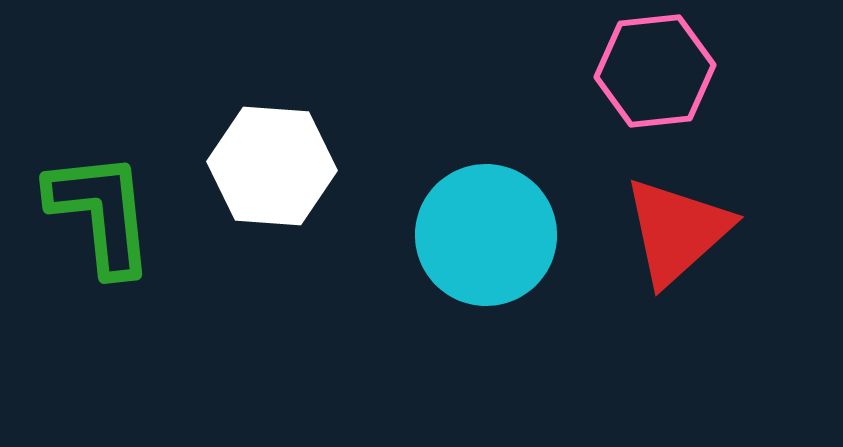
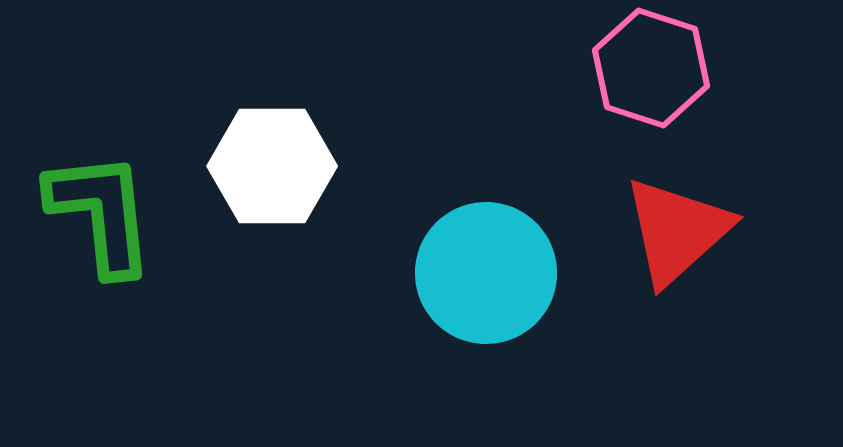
pink hexagon: moved 4 px left, 3 px up; rotated 24 degrees clockwise
white hexagon: rotated 4 degrees counterclockwise
cyan circle: moved 38 px down
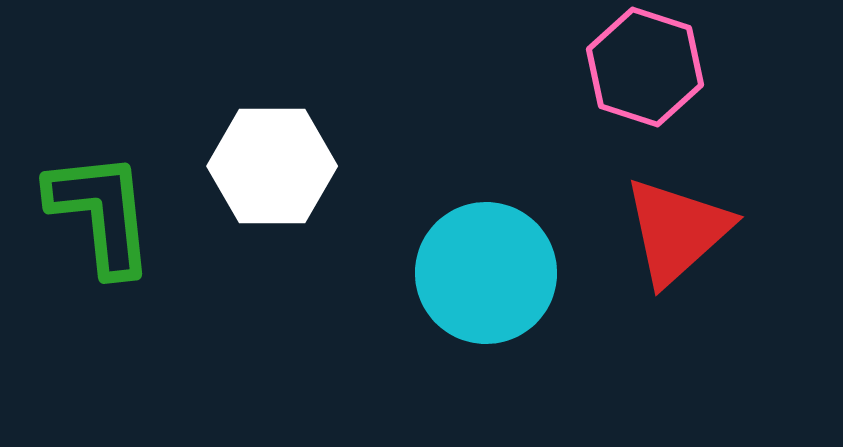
pink hexagon: moved 6 px left, 1 px up
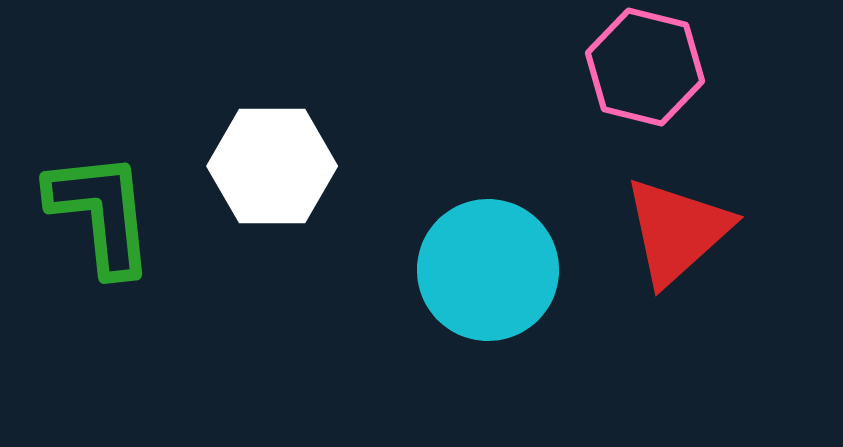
pink hexagon: rotated 4 degrees counterclockwise
cyan circle: moved 2 px right, 3 px up
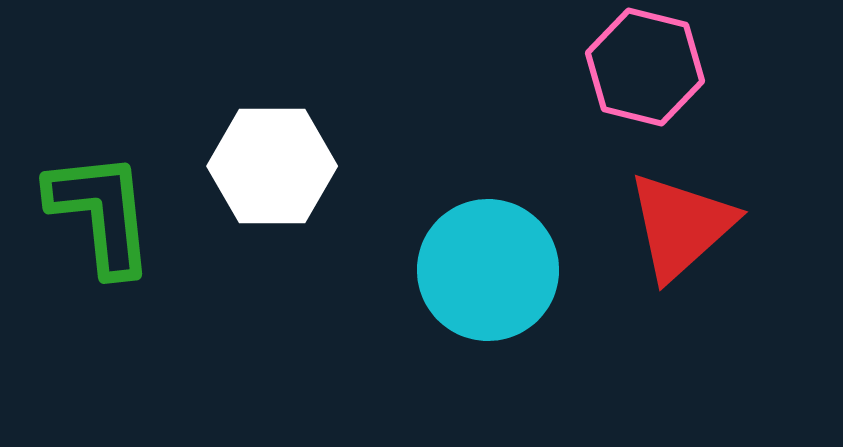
red triangle: moved 4 px right, 5 px up
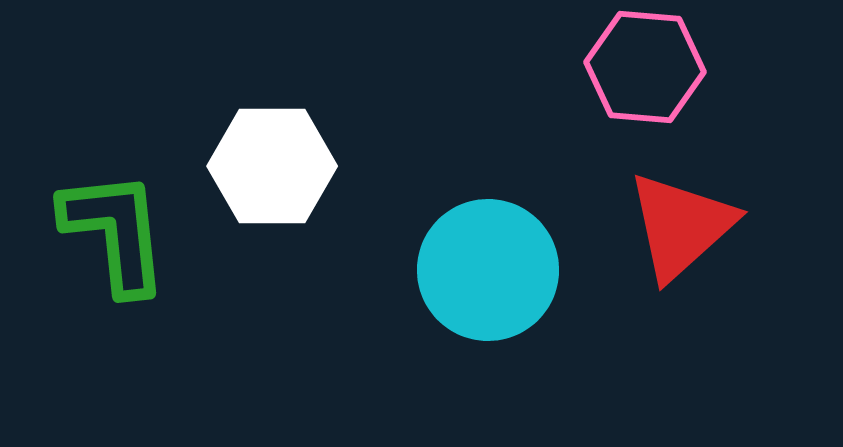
pink hexagon: rotated 9 degrees counterclockwise
green L-shape: moved 14 px right, 19 px down
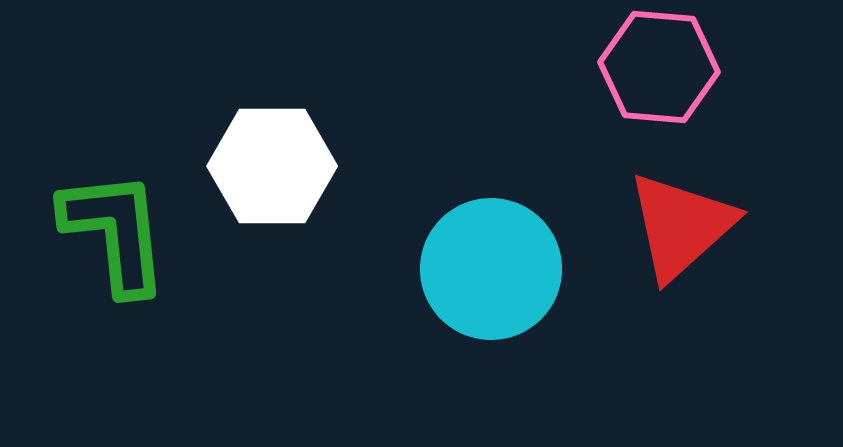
pink hexagon: moved 14 px right
cyan circle: moved 3 px right, 1 px up
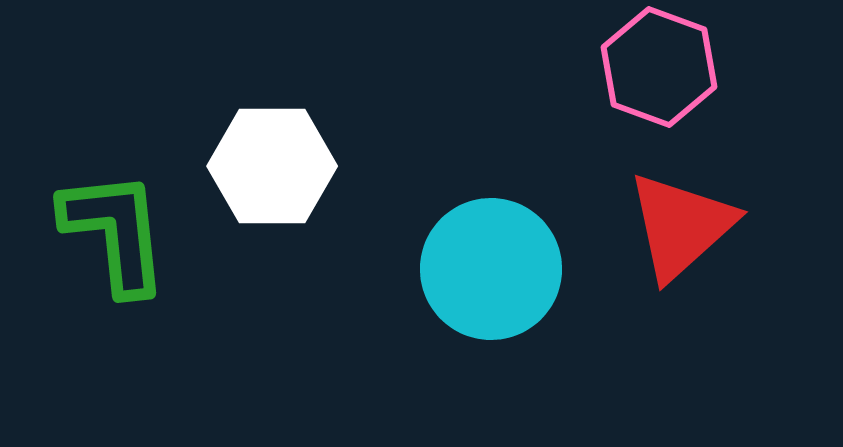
pink hexagon: rotated 15 degrees clockwise
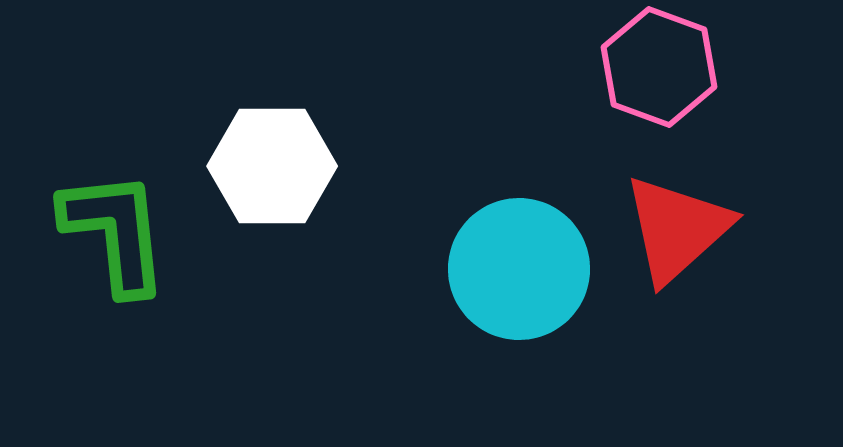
red triangle: moved 4 px left, 3 px down
cyan circle: moved 28 px right
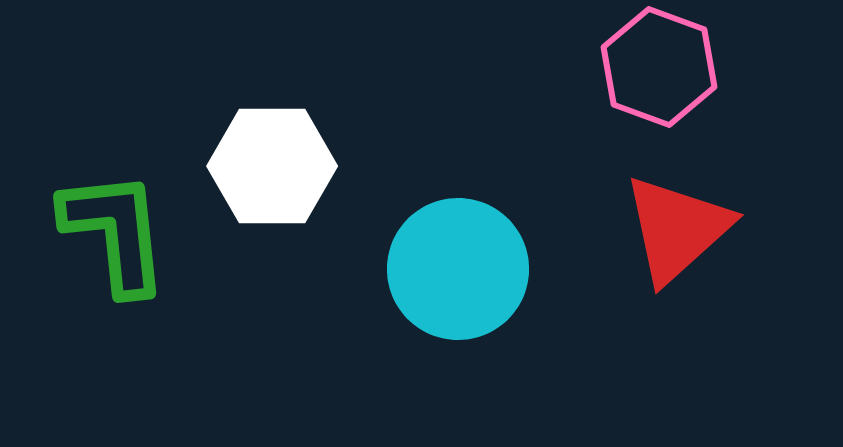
cyan circle: moved 61 px left
